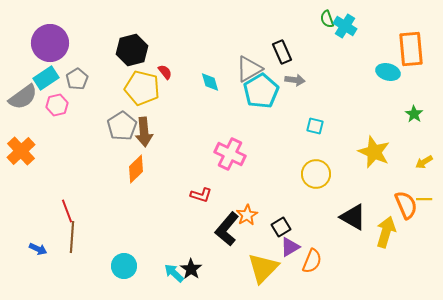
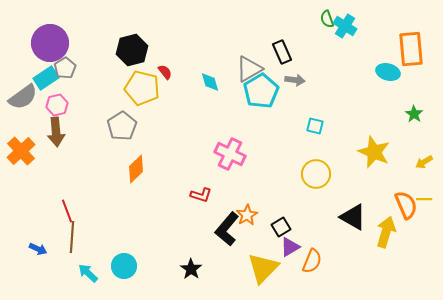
gray pentagon at (77, 79): moved 12 px left, 11 px up
brown arrow at (144, 132): moved 88 px left
cyan arrow at (174, 273): moved 86 px left
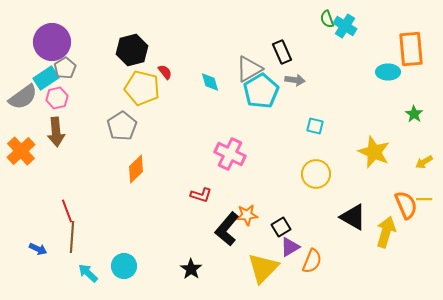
purple circle at (50, 43): moved 2 px right, 1 px up
cyan ellipse at (388, 72): rotated 15 degrees counterclockwise
pink hexagon at (57, 105): moved 7 px up
orange star at (247, 215): rotated 25 degrees clockwise
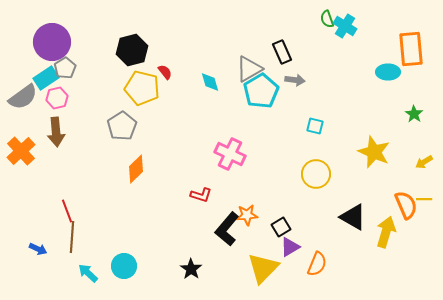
orange semicircle at (312, 261): moved 5 px right, 3 px down
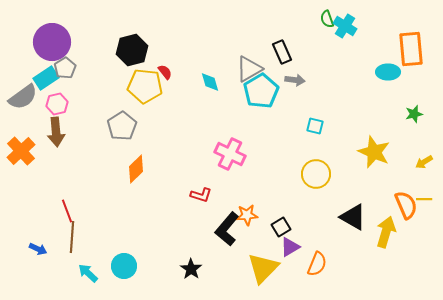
yellow pentagon at (142, 88): moved 3 px right, 2 px up; rotated 8 degrees counterclockwise
pink hexagon at (57, 98): moved 6 px down
green star at (414, 114): rotated 24 degrees clockwise
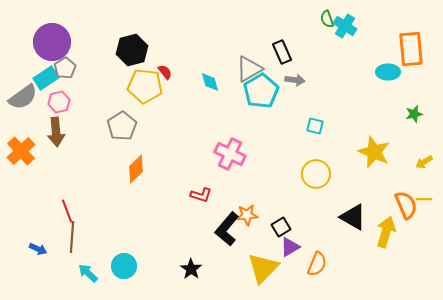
pink hexagon at (57, 104): moved 2 px right, 2 px up
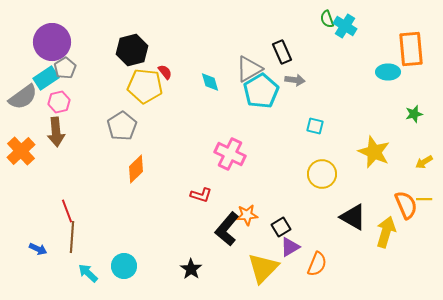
yellow circle at (316, 174): moved 6 px right
